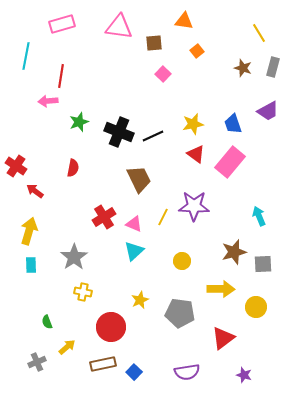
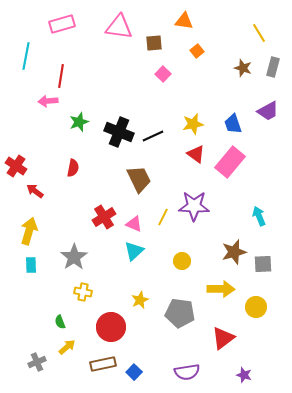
green semicircle at (47, 322): moved 13 px right
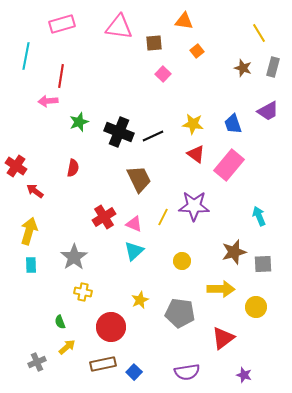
yellow star at (193, 124): rotated 20 degrees clockwise
pink rectangle at (230, 162): moved 1 px left, 3 px down
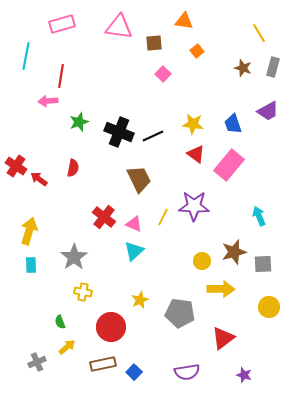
red arrow at (35, 191): moved 4 px right, 12 px up
red cross at (104, 217): rotated 20 degrees counterclockwise
yellow circle at (182, 261): moved 20 px right
yellow circle at (256, 307): moved 13 px right
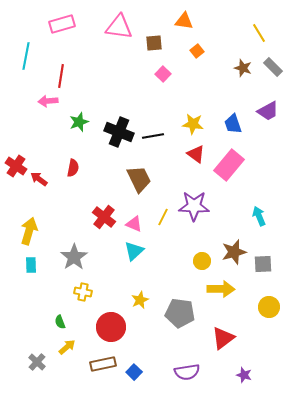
gray rectangle at (273, 67): rotated 60 degrees counterclockwise
black line at (153, 136): rotated 15 degrees clockwise
gray cross at (37, 362): rotated 24 degrees counterclockwise
